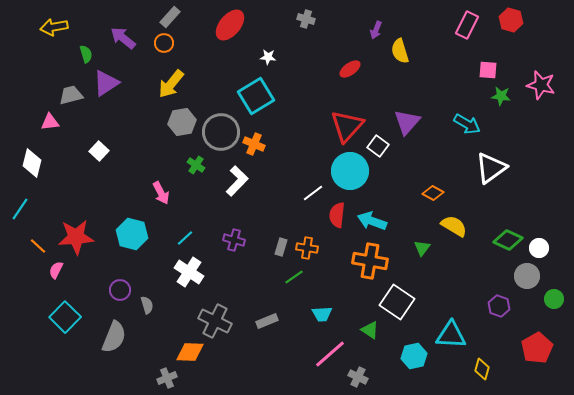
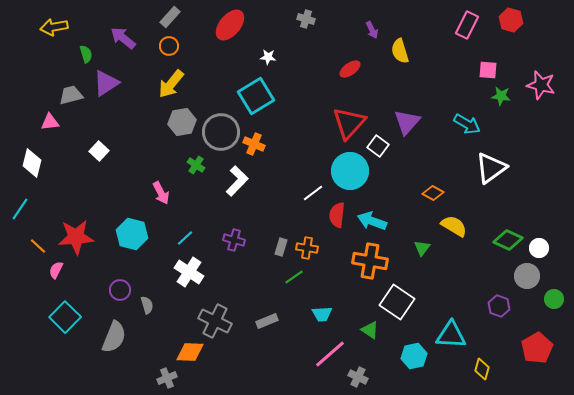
purple arrow at (376, 30): moved 4 px left; rotated 48 degrees counterclockwise
orange circle at (164, 43): moved 5 px right, 3 px down
red triangle at (347, 126): moved 2 px right, 3 px up
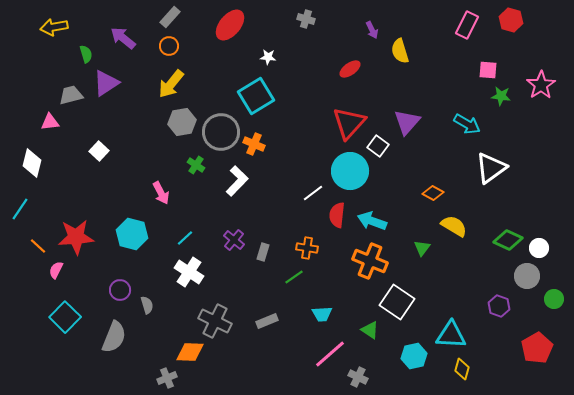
pink star at (541, 85): rotated 24 degrees clockwise
purple cross at (234, 240): rotated 25 degrees clockwise
gray rectangle at (281, 247): moved 18 px left, 5 px down
orange cross at (370, 261): rotated 12 degrees clockwise
yellow diamond at (482, 369): moved 20 px left
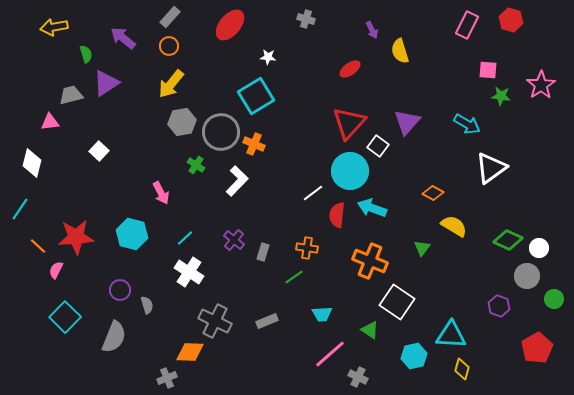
cyan arrow at (372, 221): moved 13 px up
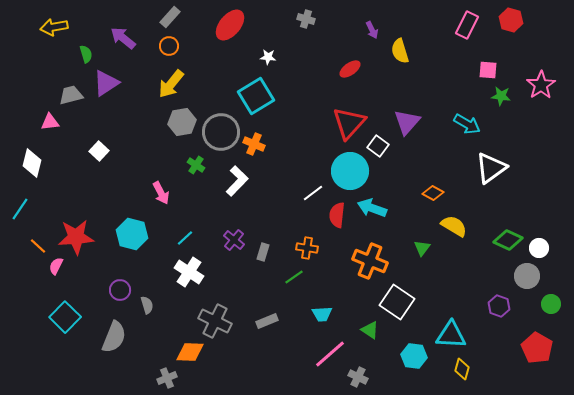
pink semicircle at (56, 270): moved 4 px up
green circle at (554, 299): moved 3 px left, 5 px down
red pentagon at (537, 348): rotated 12 degrees counterclockwise
cyan hexagon at (414, 356): rotated 20 degrees clockwise
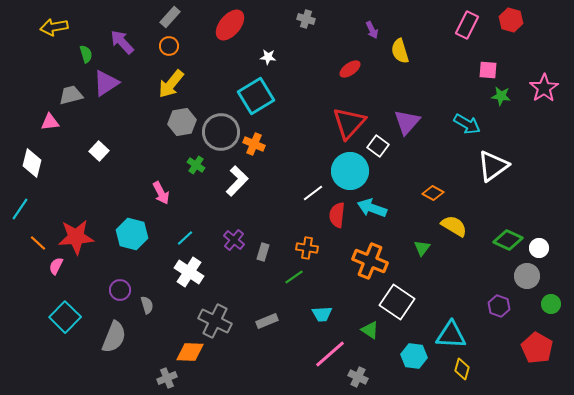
purple arrow at (123, 38): moved 1 px left, 4 px down; rotated 8 degrees clockwise
pink star at (541, 85): moved 3 px right, 3 px down
white triangle at (491, 168): moved 2 px right, 2 px up
orange line at (38, 246): moved 3 px up
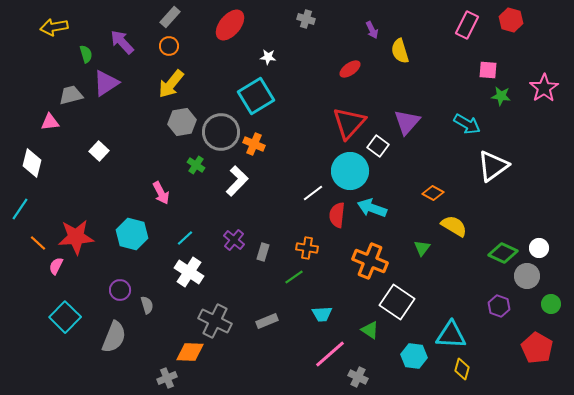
green diamond at (508, 240): moved 5 px left, 13 px down
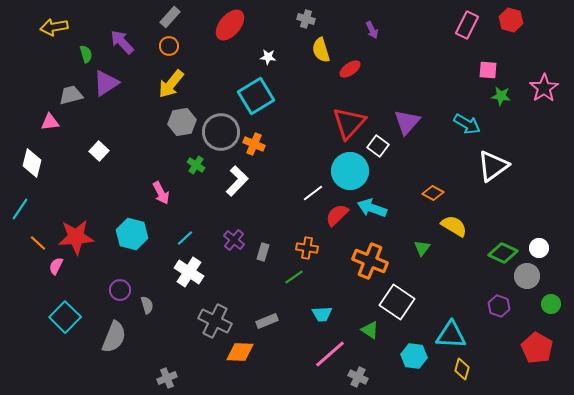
yellow semicircle at (400, 51): moved 79 px left, 1 px up
red semicircle at (337, 215): rotated 40 degrees clockwise
orange diamond at (190, 352): moved 50 px right
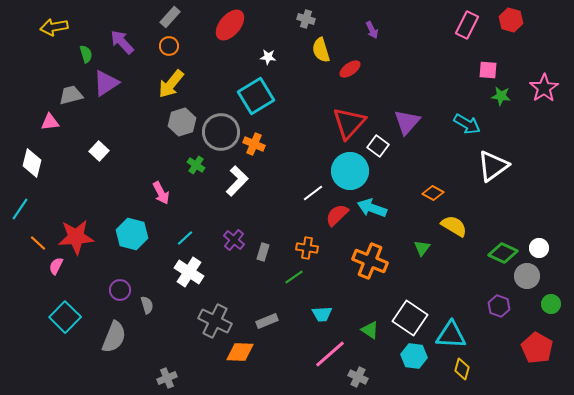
gray hexagon at (182, 122): rotated 8 degrees counterclockwise
white square at (397, 302): moved 13 px right, 16 px down
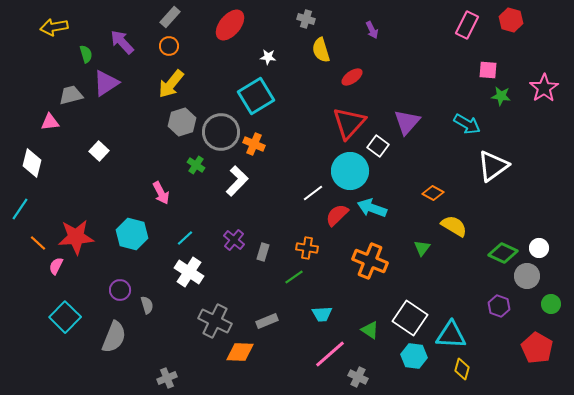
red ellipse at (350, 69): moved 2 px right, 8 px down
